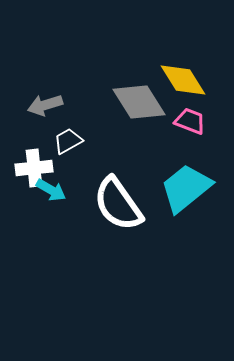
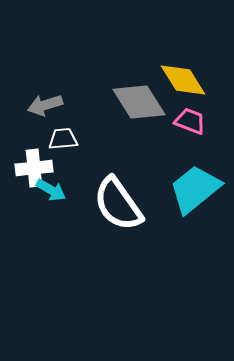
white trapezoid: moved 5 px left, 2 px up; rotated 24 degrees clockwise
cyan trapezoid: moved 9 px right, 1 px down
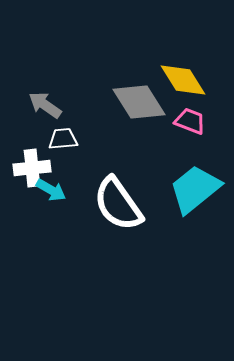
gray arrow: rotated 52 degrees clockwise
white cross: moved 2 px left
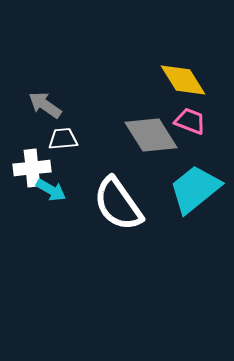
gray diamond: moved 12 px right, 33 px down
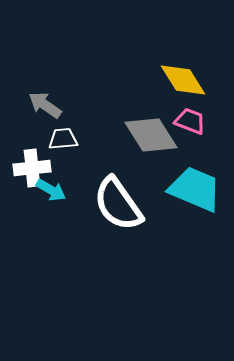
cyan trapezoid: rotated 62 degrees clockwise
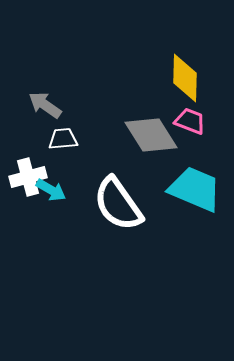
yellow diamond: moved 2 px right, 2 px up; rotated 33 degrees clockwise
white cross: moved 4 px left, 9 px down; rotated 9 degrees counterclockwise
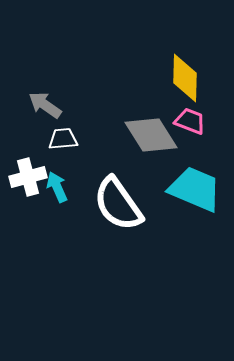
cyan arrow: moved 6 px right, 3 px up; rotated 144 degrees counterclockwise
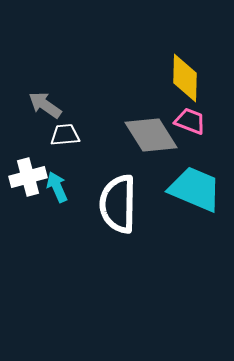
white trapezoid: moved 2 px right, 4 px up
white semicircle: rotated 36 degrees clockwise
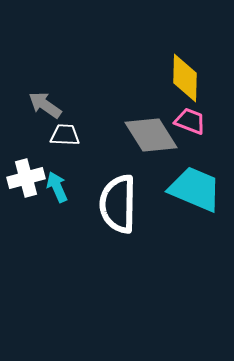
white trapezoid: rotated 8 degrees clockwise
white cross: moved 2 px left, 1 px down
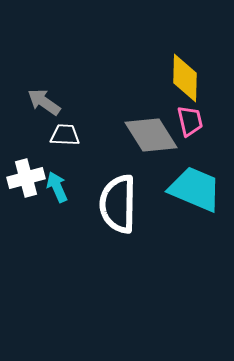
gray arrow: moved 1 px left, 3 px up
pink trapezoid: rotated 56 degrees clockwise
